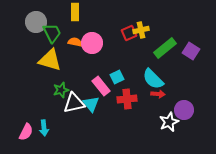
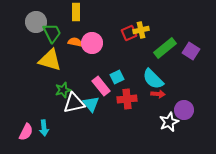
yellow rectangle: moved 1 px right
green star: moved 2 px right
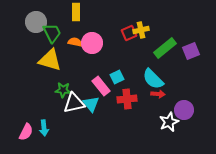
purple square: rotated 36 degrees clockwise
green star: rotated 21 degrees clockwise
